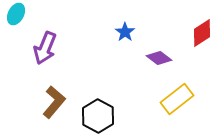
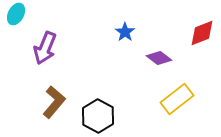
red diamond: rotated 12 degrees clockwise
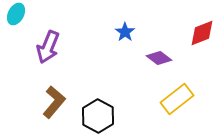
purple arrow: moved 3 px right, 1 px up
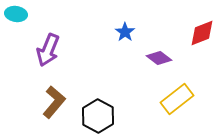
cyan ellipse: rotated 70 degrees clockwise
purple arrow: moved 3 px down
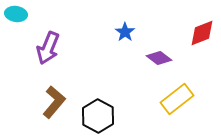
purple arrow: moved 2 px up
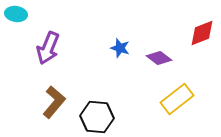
blue star: moved 5 px left, 16 px down; rotated 18 degrees counterclockwise
black hexagon: moved 1 px left, 1 px down; rotated 24 degrees counterclockwise
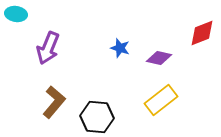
purple diamond: rotated 25 degrees counterclockwise
yellow rectangle: moved 16 px left, 1 px down
